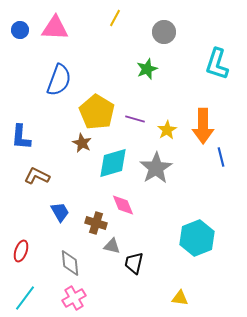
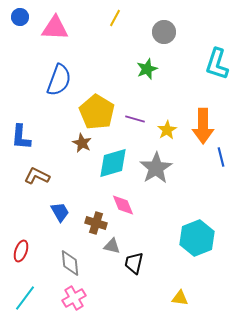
blue circle: moved 13 px up
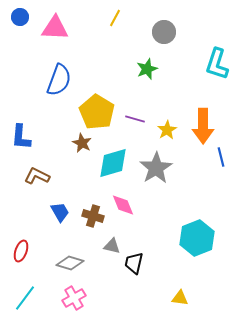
brown cross: moved 3 px left, 7 px up
gray diamond: rotated 68 degrees counterclockwise
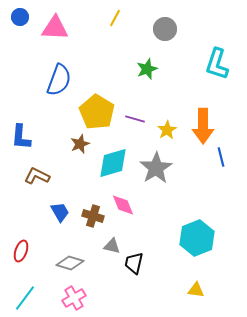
gray circle: moved 1 px right, 3 px up
brown star: moved 2 px left, 1 px down; rotated 24 degrees clockwise
yellow triangle: moved 16 px right, 8 px up
